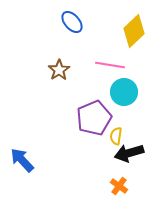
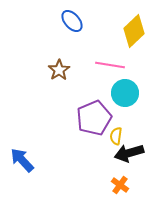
blue ellipse: moved 1 px up
cyan circle: moved 1 px right, 1 px down
orange cross: moved 1 px right, 1 px up
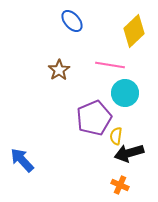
orange cross: rotated 12 degrees counterclockwise
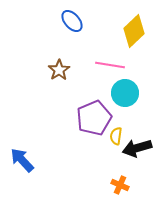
black arrow: moved 8 px right, 5 px up
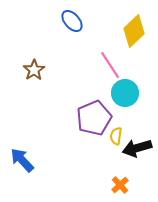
pink line: rotated 48 degrees clockwise
brown star: moved 25 px left
orange cross: rotated 24 degrees clockwise
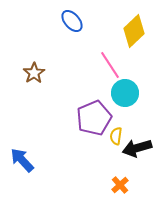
brown star: moved 3 px down
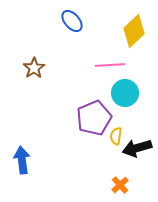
pink line: rotated 60 degrees counterclockwise
brown star: moved 5 px up
blue arrow: rotated 36 degrees clockwise
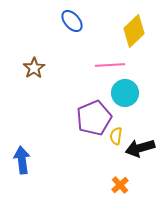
black arrow: moved 3 px right
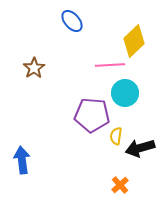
yellow diamond: moved 10 px down
purple pentagon: moved 2 px left, 3 px up; rotated 28 degrees clockwise
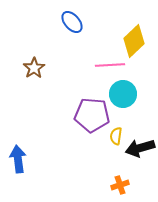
blue ellipse: moved 1 px down
cyan circle: moved 2 px left, 1 px down
blue arrow: moved 4 px left, 1 px up
orange cross: rotated 24 degrees clockwise
